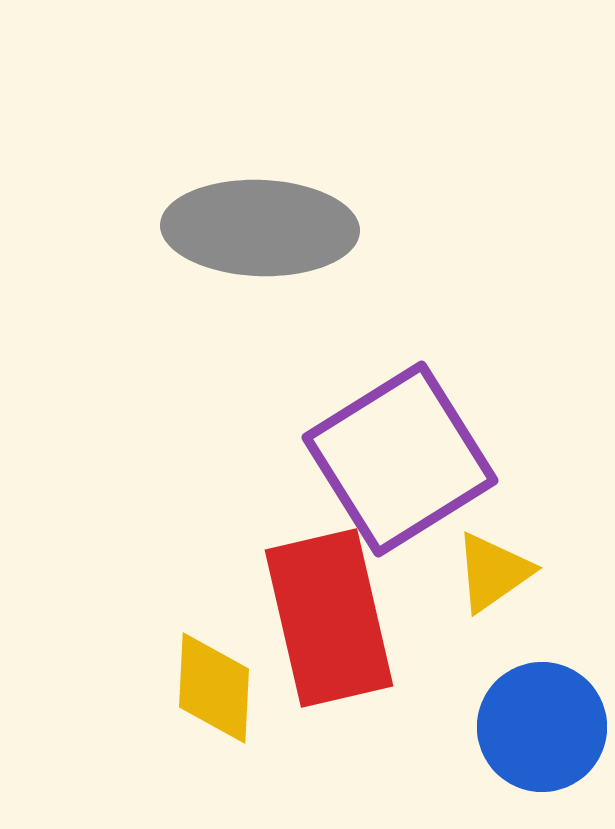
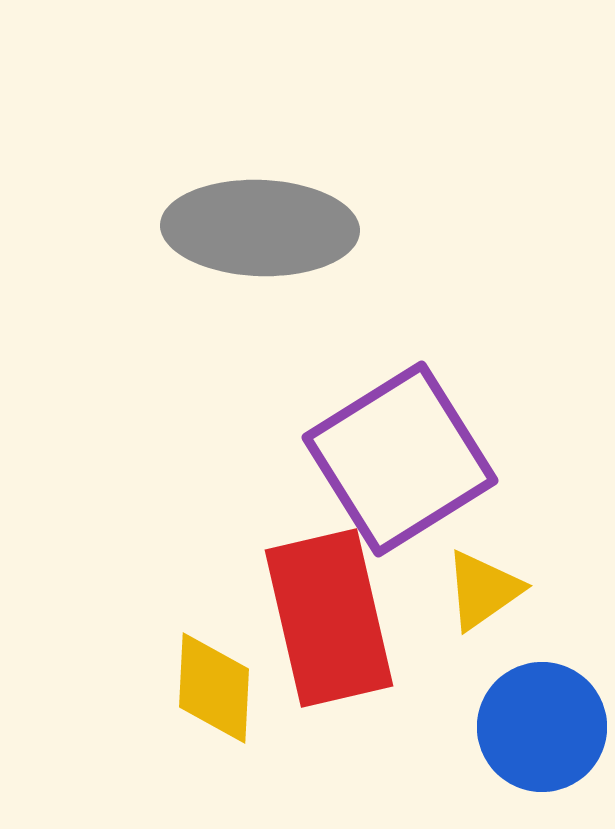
yellow triangle: moved 10 px left, 18 px down
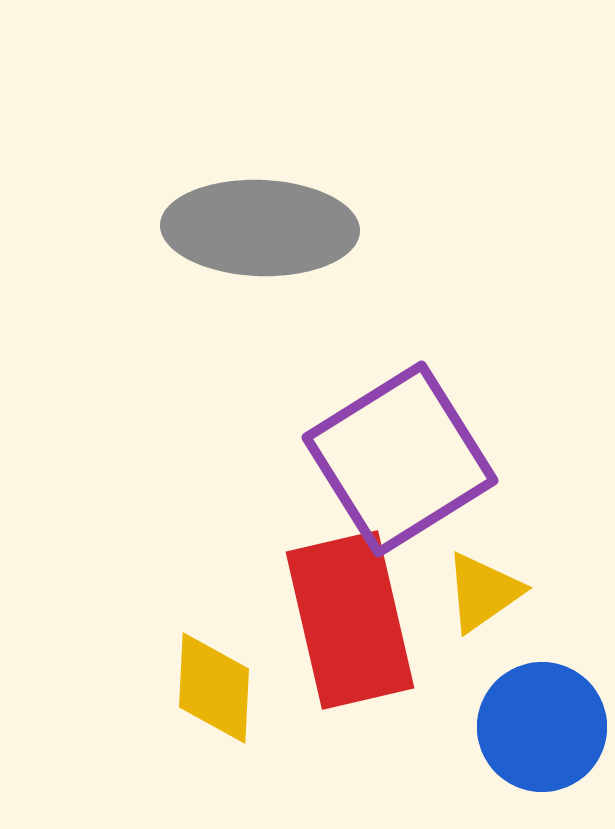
yellow triangle: moved 2 px down
red rectangle: moved 21 px right, 2 px down
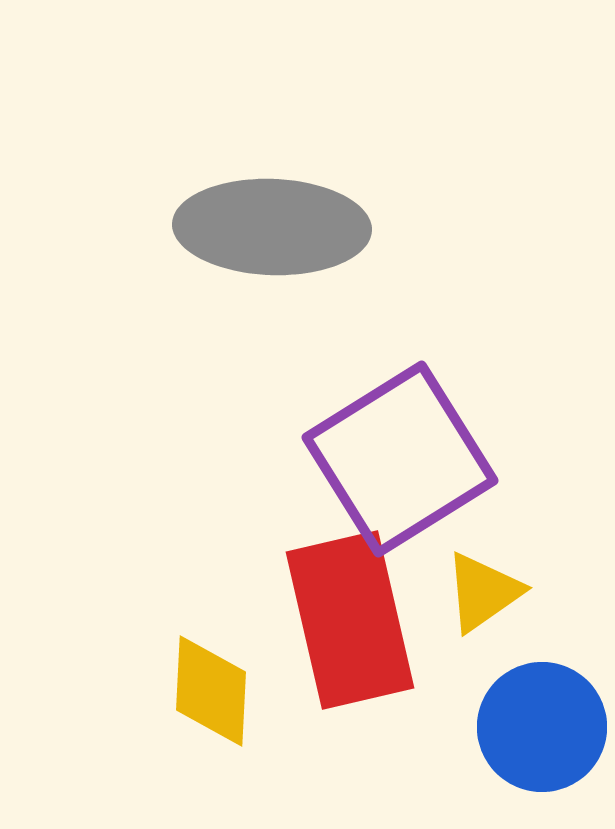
gray ellipse: moved 12 px right, 1 px up
yellow diamond: moved 3 px left, 3 px down
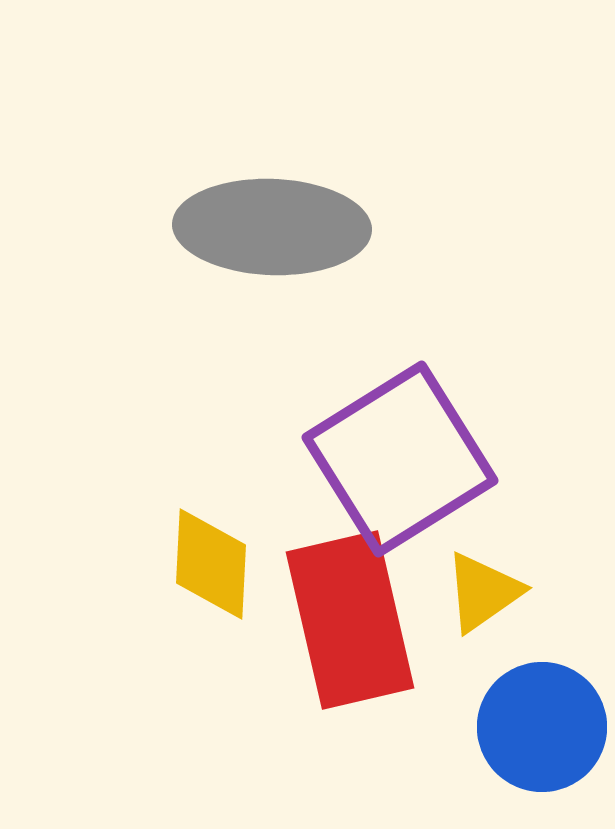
yellow diamond: moved 127 px up
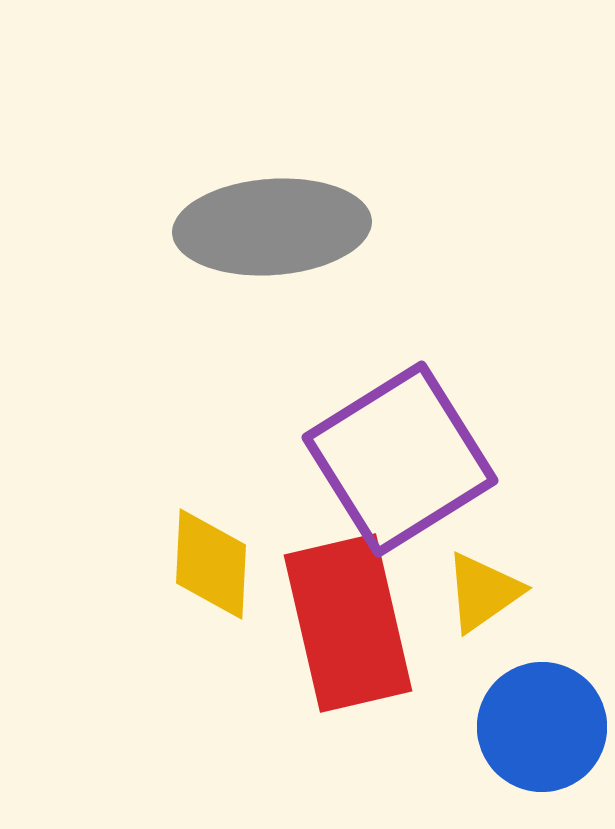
gray ellipse: rotated 6 degrees counterclockwise
red rectangle: moved 2 px left, 3 px down
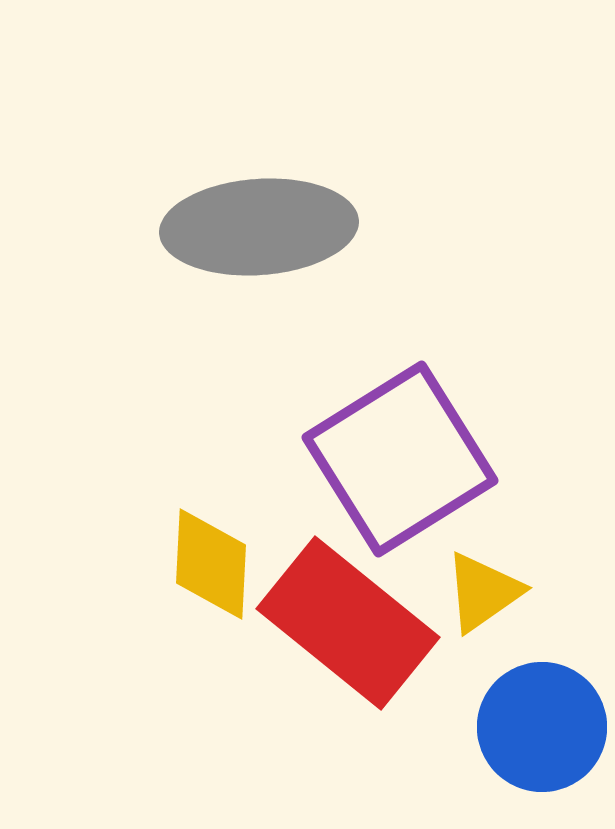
gray ellipse: moved 13 px left
red rectangle: rotated 38 degrees counterclockwise
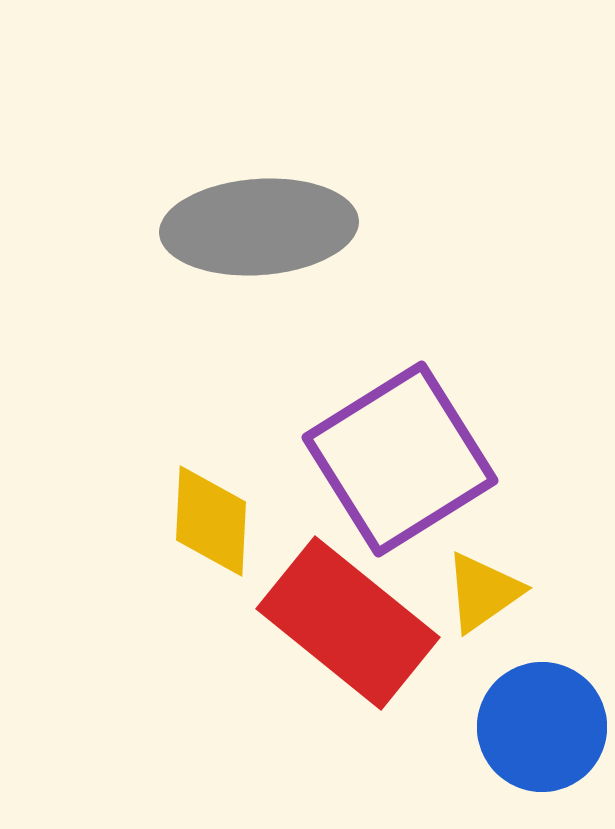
yellow diamond: moved 43 px up
